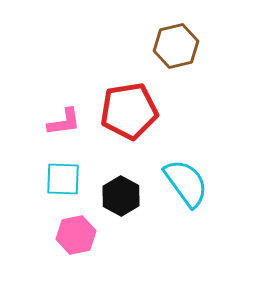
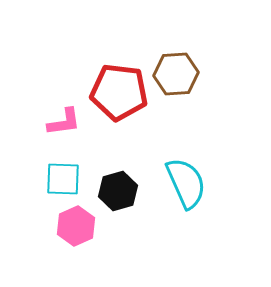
brown hexagon: moved 28 px down; rotated 9 degrees clockwise
red pentagon: moved 10 px left, 19 px up; rotated 16 degrees clockwise
cyan semicircle: rotated 12 degrees clockwise
black hexagon: moved 3 px left, 5 px up; rotated 15 degrees clockwise
pink hexagon: moved 9 px up; rotated 12 degrees counterclockwise
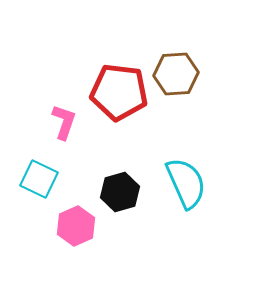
pink L-shape: rotated 63 degrees counterclockwise
cyan square: moved 24 px left; rotated 24 degrees clockwise
black hexagon: moved 2 px right, 1 px down
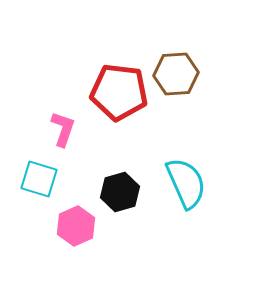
pink L-shape: moved 1 px left, 7 px down
cyan square: rotated 9 degrees counterclockwise
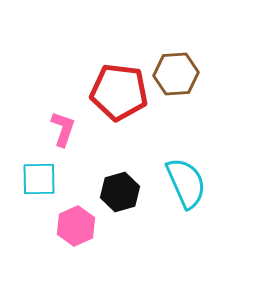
cyan square: rotated 18 degrees counterclockwise
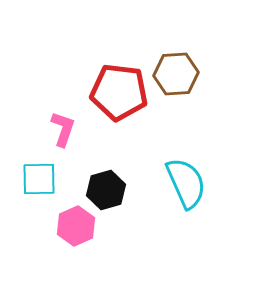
black hexagon: moved 14 px left, 2 px up
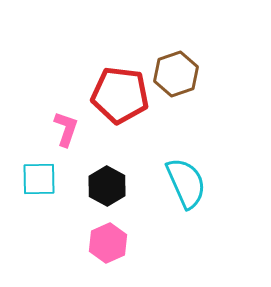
brown hexagon: rotated 15 degrees counterclockwise
red pentagon: moved 1 px right, 3 px down
pink L-shape: moved 3 px right
black hexagon: moved 1 px right, 4 px up; rotated 15 degrees counterclockwise
pink hexagon: moved 32 px right, 17 px down
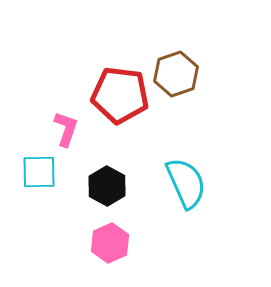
cyan square: moved 7 px up
pink hexagon: moved 2 px right
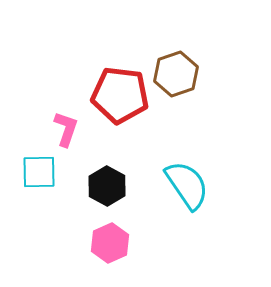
cyan semicircle: moved 1 px right, 2 px down; rotated 10 degrees counterclockwise
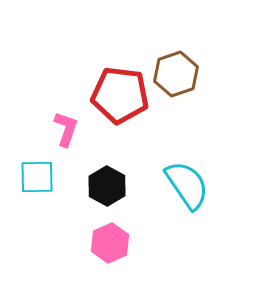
cyan square: moved 2 px left, 5 px down
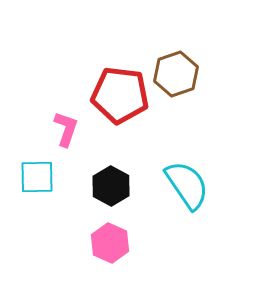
black hexagon: moved 4 px right
pink hexagon: rotated 12 degrees counterclockwise
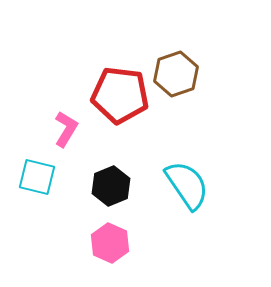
pink L-shape: rotated 12 degrees clockwise
cyan square: rotated 15 degrees clockwise
black hexagon: rotated 9 degrees clockwise
